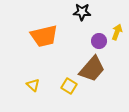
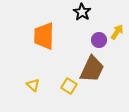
black star: rotated 30 degrees clockwise
yellow arrow: rotated 14 degrees clockwise
orange trapezoid: rotated 104 degrees clockwise
purple circle: moved 1 px up
brown trapezoid: rotated 16 degrees counterclockwise
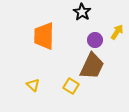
purple circle: moved 4 px left
brown trapezoid: moved 3 px up
yellow square: moved 2 px right
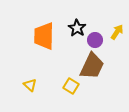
black star: moved 5 px left, 16 px down
yellow triangle: moved 3 px left
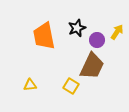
black star: rotated 18 degrees clockwise
orange trapezoid: rotated 12 degrees counterclockwise
purple circle: moved 2 px right
yellow triangle: rotated 48 degrees counterclockwise
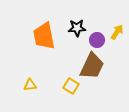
black star: rotated 18 degrees clockwise
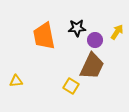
purple circle: moved 2 px left
yellow triangle: moved 14 px left, 4 px up
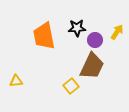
yellow square: rotated 21 degrees clockwise
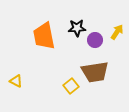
brown trapezoid: moved 3 px right, 6 px down; rotated 56 degrees clockwise
yellow triangle: rotated 32 degrees clockwise
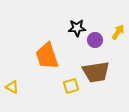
yellow arrow: moved 1 px right
orange trapezoid: moved 3 px right, 20 px down; rotated 8 degrees counterclockwise
brown trapezoid: moved 1 px right
yellow triangle: moved 4 px left, 6 px down
yellow square: rotated 21 degrees clockwise
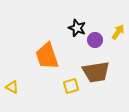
black star: rotated 24 degrees clockwise
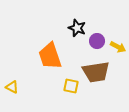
yellow arrow: moved 15 px down; rotated 84 degrees clockwise
purple circle: moved 2 px right, 1 px down
orange trapezoid: moved 3 px right
yellow square: rotated 28 degrees clockwise
